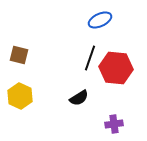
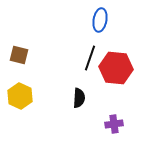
blue ellipse: rotated 55 degrees counterclockwise
black semicircle: rotated 54 degrees counterclockwise
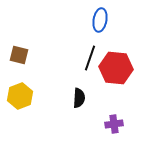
yellow hexagon: rotated 15 degrees clockwise
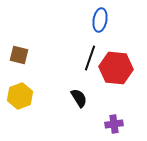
black semicircle: rotated 36 degrees counterclockwise
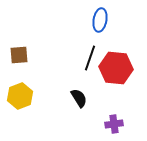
brown square: rotated 18 degrees counterclockwise
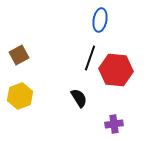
brown square: rotated 24 degrees counterclockwise
red hexagon: moved 2 px down
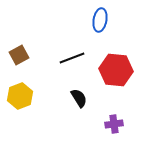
black line: moved 18 px left; rotated 50 degrees clockwise
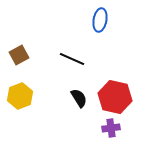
black line: moved 1 px down; rotated 45 degrees clockwise
red hexagon: moved 1 px left, 27 px down; rotated 8 degrees clockwise
purple cross: moved 3 px left, 4 px down
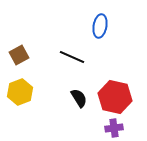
blue ellipse: moved 6 px down
black line: moved 2 px up
yellow hexagon: moved 4 px up
purple cross: moved 3 px right
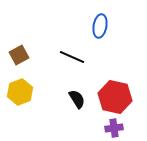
black semicircle: moved 2 px left, 1 px down
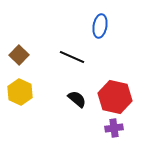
brown square: rotated 18 degrees counterclockwise
yellow hexagon: rotated 15 degrees counterclockwise
black semicircle: rotated 18 degrees counterclockwise
